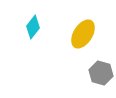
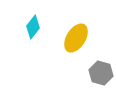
yellow ellipse: moved 7 px left, 4 px down
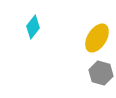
yellow ellipse: moved 21 px right
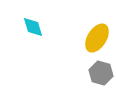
cyan diamond: rotated 55 degrees counterclockwise
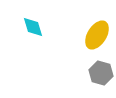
yellow ellipse: moved 3 px up
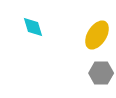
gray hexagon: rotated 15 degrees counterclockwise
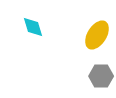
gray hexagon: moved 3 px down
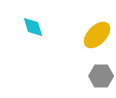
yellow ellipse: rotated 12 degrees clockwise
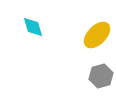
gray hexagon: rotated 15 degrees counterclockwise
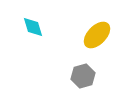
gray hexagon: moved 18 px left
